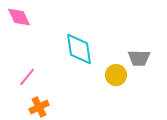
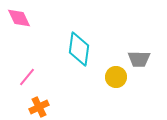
pink diamond: moved 1 px down
cyan diamond: rotated 16 degrees clockwise
gray trapezoid: moved 1 px down
yellow circle: moved 2 px down
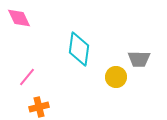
orange cross: rotated 12 degrees clockwise
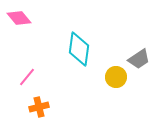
pink diamond: rotated 15 degrees counterclockwise
gray trapezoid: rotated 35 degrees counterclockwise
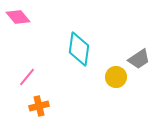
pink diamond: moved 1 px left, 1 px up
orange cross: moved 1 px up
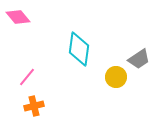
orange cross: moved 5 px left
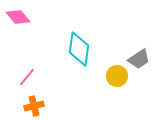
yellow circle: moved 1 px right, 1 px up
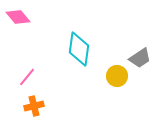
gray trapezoid: moved 1 px right, 1 px up
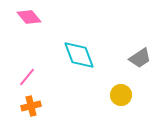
pink diamond: moved 11 px right
cyan diamond: moved 6 px down; rotated 28 degrees counterclockwise
yellow circle: moved 4 px right, 19 px down
orange cross: moved 3 px left
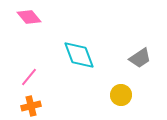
pink line: moved 2 px right
